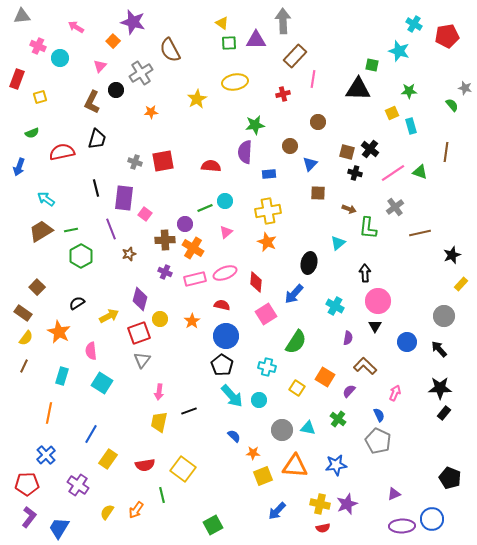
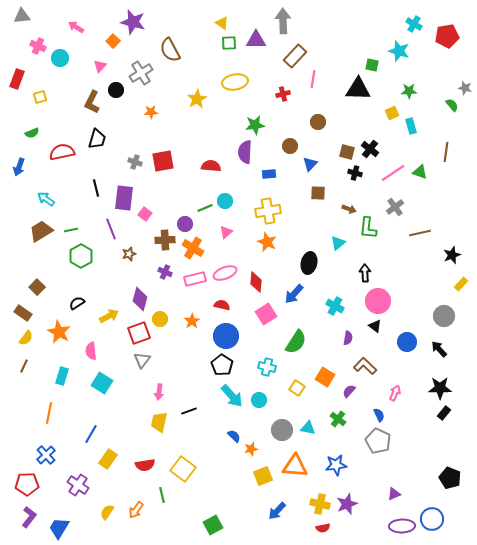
black triangle at (375, 326): rotated 24 degrees counterclockwise
orange star at (253, 453): moved 2 px left, 4 px up; rotated 16 degrees counterclockwise
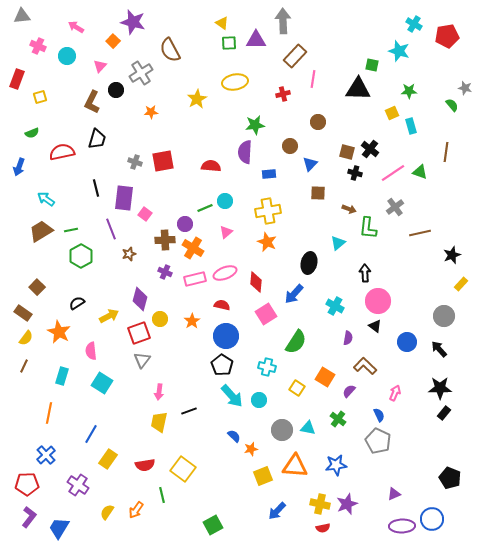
cyan circle at (60, 58): moved 7 px right, 2 px up
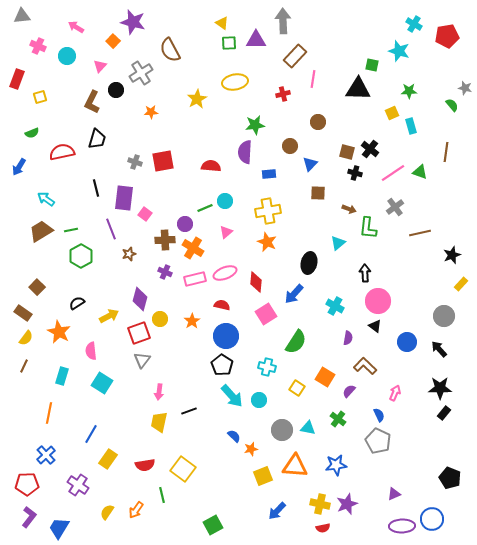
blue arrow at (19, 167): rotated 12 degrees clockwise
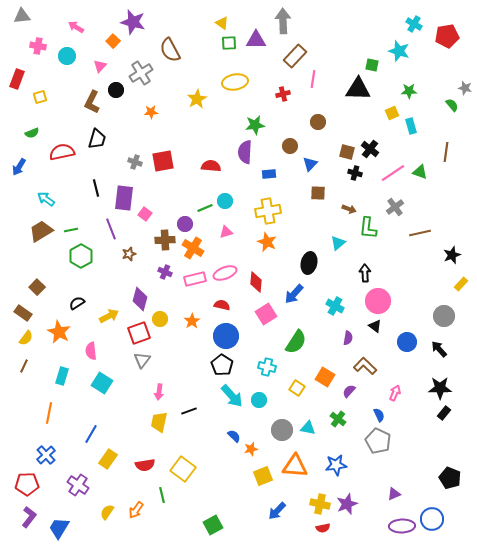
pink cross at (38, 46): rotated 14 degrees counterclockwise
pink triangle at (226, 232): rotated 24 degrees clockwise
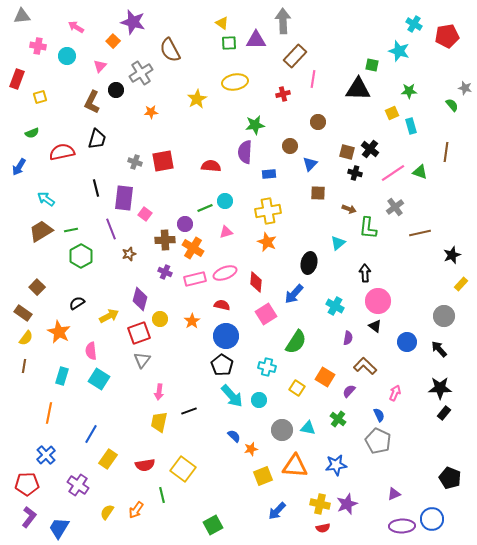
brown line at (24, 366): rotated 16 degrees counterclockwise
cyan square at (102, 383): moved 3 px left, 4 px up
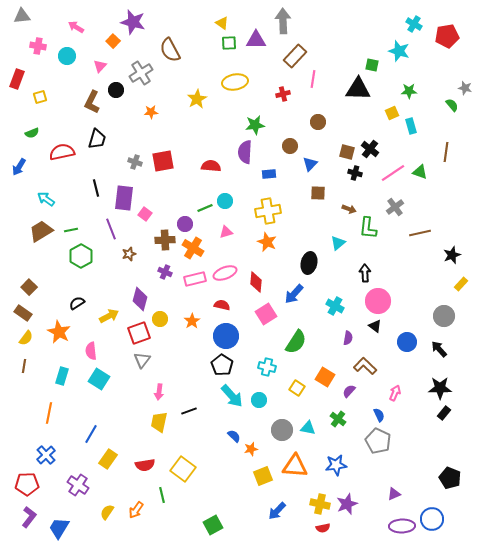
brown square at (37, 287): moved 8 px left
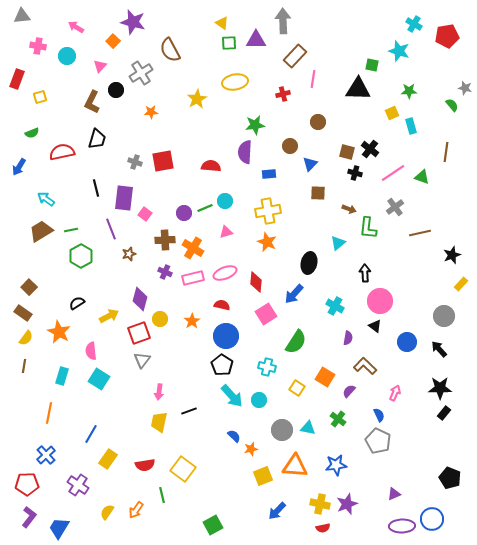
green triangle at (420, 172): moved 2 px right, 5 px down
purple circle at (185, 224): moved 1 px left, 11 px up
pink rectangle at (195, 279): moved 2 px left, 1 px up
pink circle at (378, 301): moved 2 px right
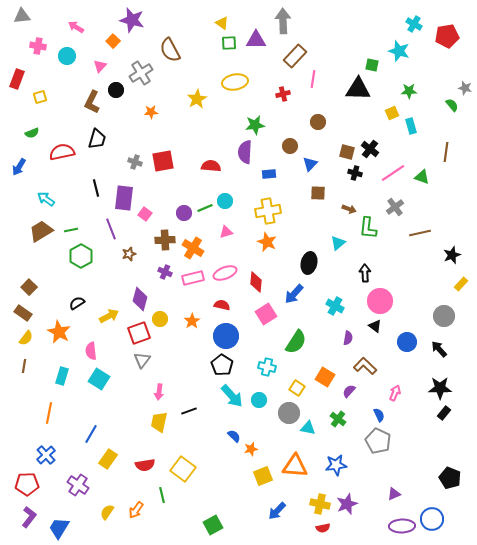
purple star at (133, 22): moved 1 px left, 2 px up
gray circle at (282, 430): moved 7 px right, 17 px up
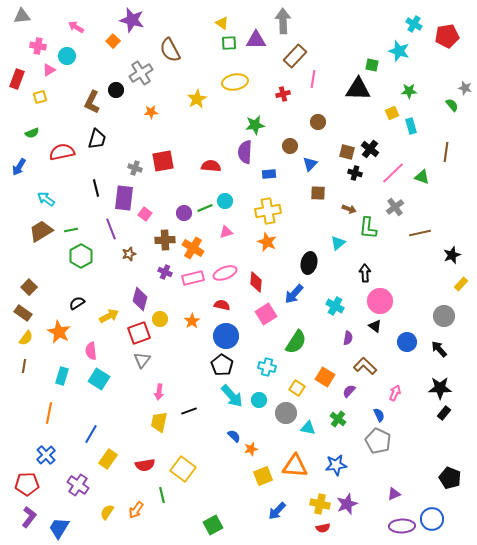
pink triangle at (100, 66): moved 51 px left, 4 px down; rotated 16 degrees clockwise
gray cross at (135, 162): moved 6 px down
pink line at (393, 173): rotated 10 degrees counterclockwise
gray circle at (289, 413): moved 3 px left
